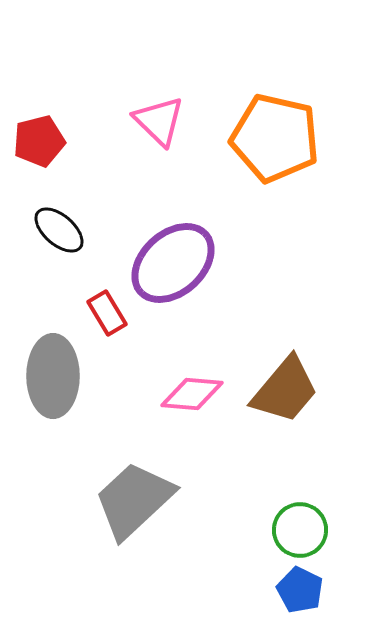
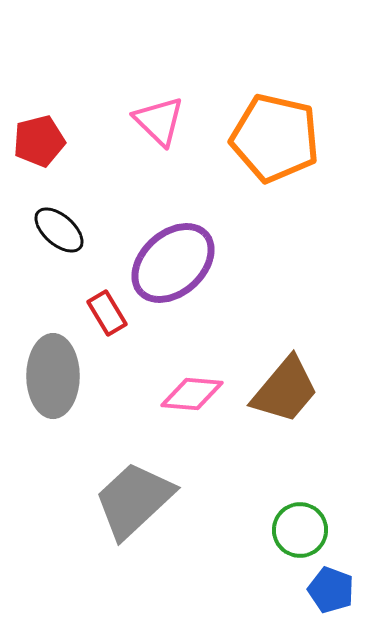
blue pentagon: moved 31 px right; rotated 6 degrees counterclockwise
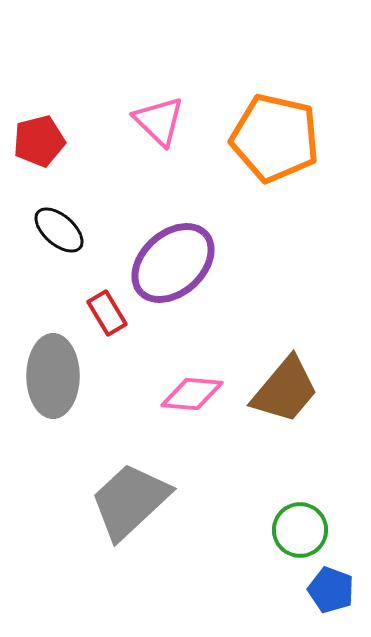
gray trapezoid: moved 4 px left, 1 px down
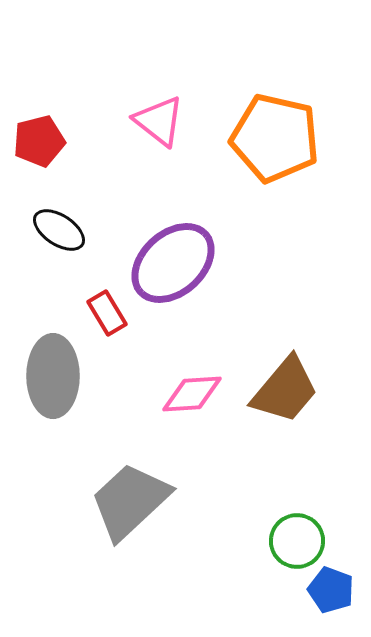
pink triangle: rotated 6 degrees counterclockwise
black ellipse: rotated 8 degrees counterclockwise
pink diamond: rotated 8 degrees counterclockwise
green circle: moved 3 px left, 11 px down
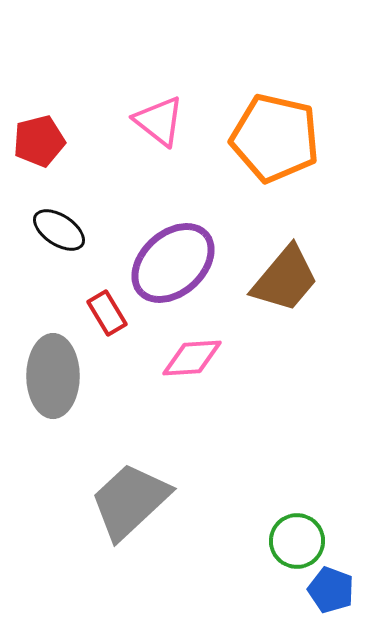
brown trapezoid: moved 111 px up
pink diamond: moved 36 px up
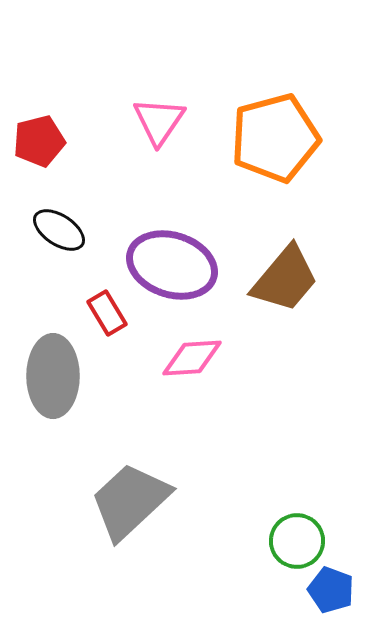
pink triangle: rotated 26 degrees clockwise
orange pentagon: rotated 28 degrees counterclockwise
purple ellipse: moved 1 px left, 2 px down; rotated 60 degrees clockwise
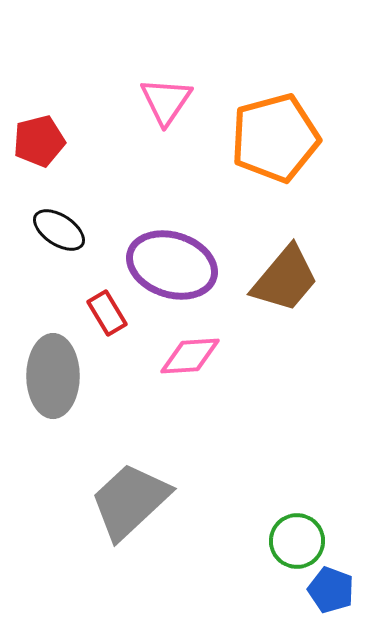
pink triangle: moved 7 px right, 20 px up
pink diamond: moved 2 px left, 2 px up
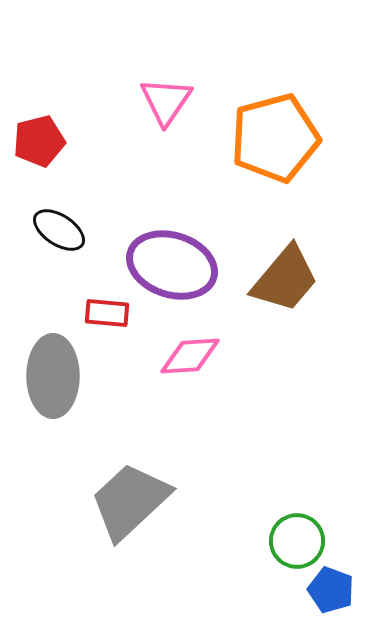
red rectangle: rotated 54 degrees counterclockwise
